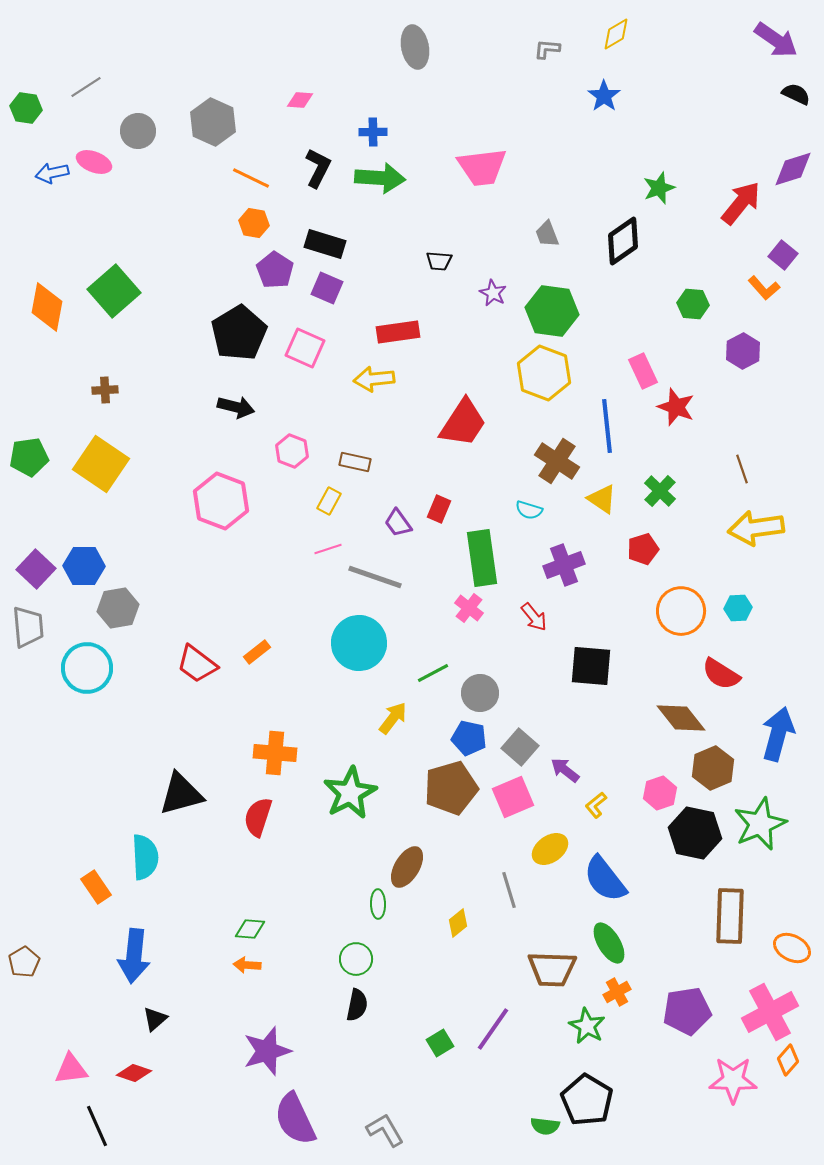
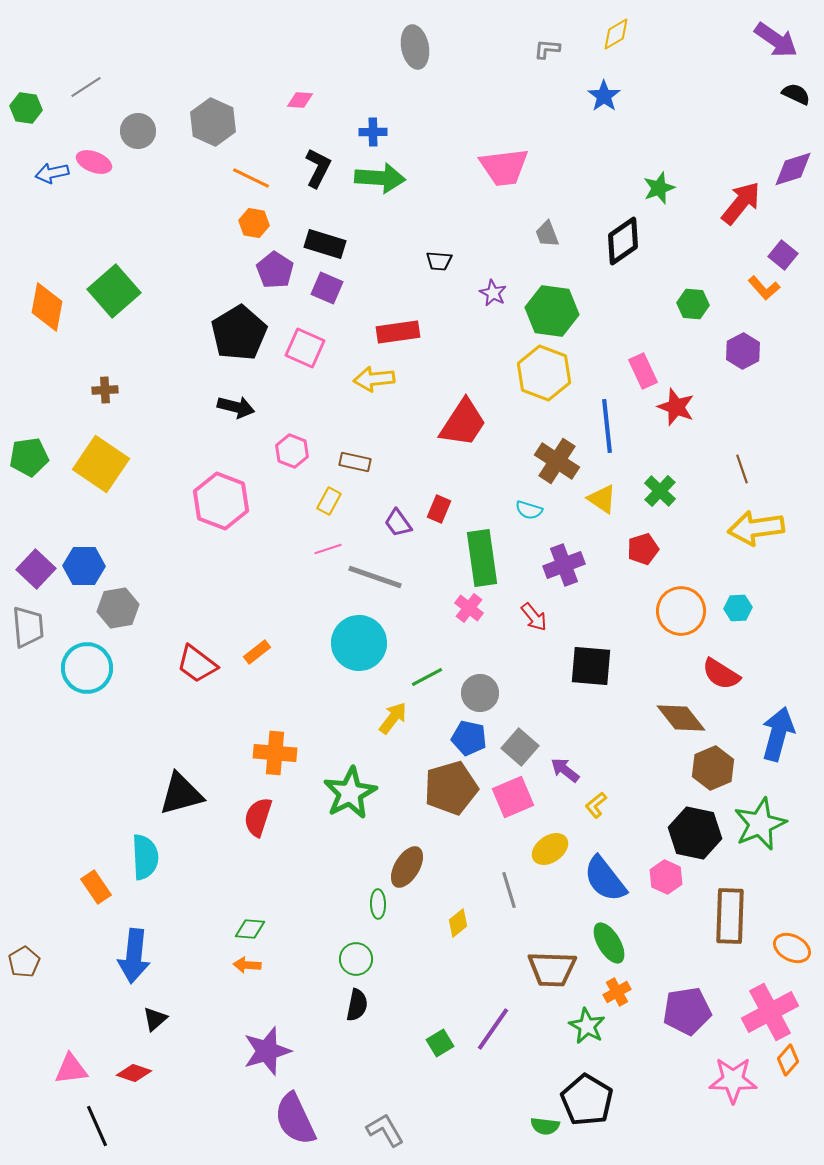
pink trapezoid at (482, 167): moved 22 px right
green line at (433, 673): moved 6 px left, 4 px down
pink hexagon at (660, 793): moved 6 px right, 84 px down; rotated 16 degrees counterclockwise
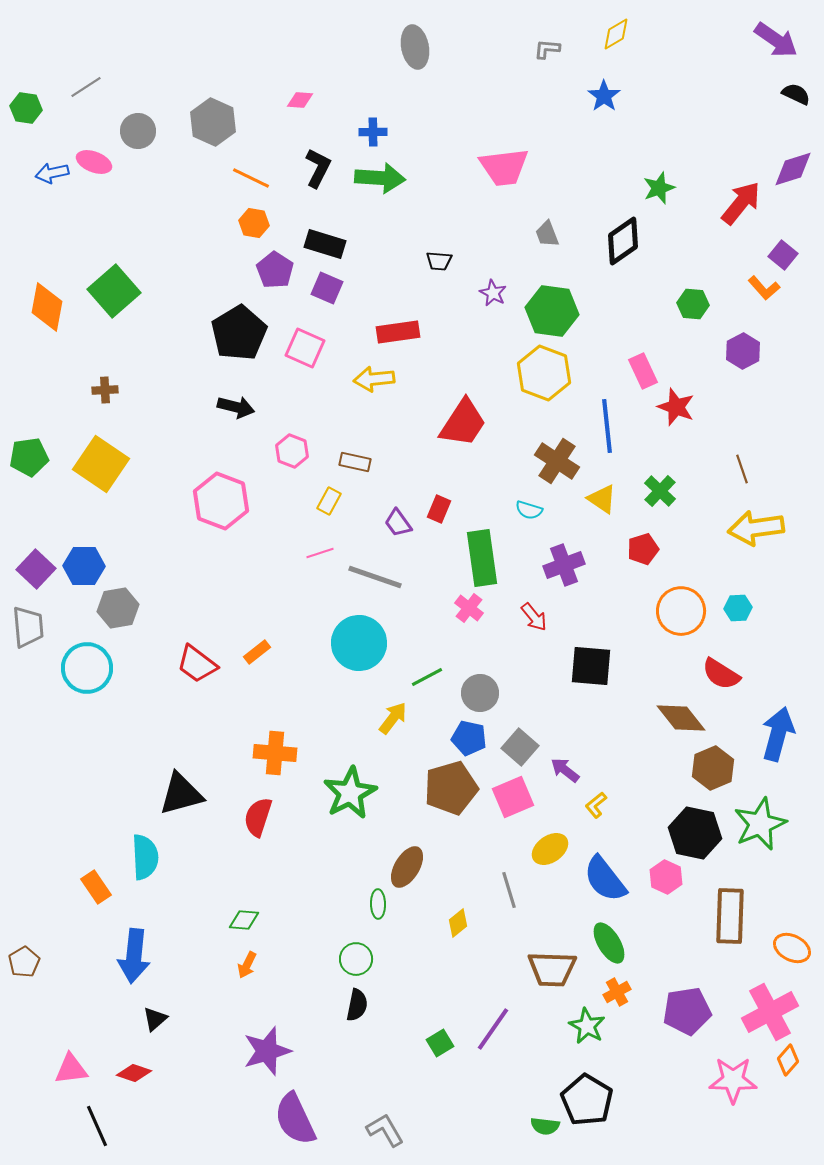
pink line at (328, 549): moved 8 px left, 4 px down
green diamond at (250, 929): moved 6 px left, 9 px up
orange arrow at (247, 965): rotated 68 degrees counterclockwise
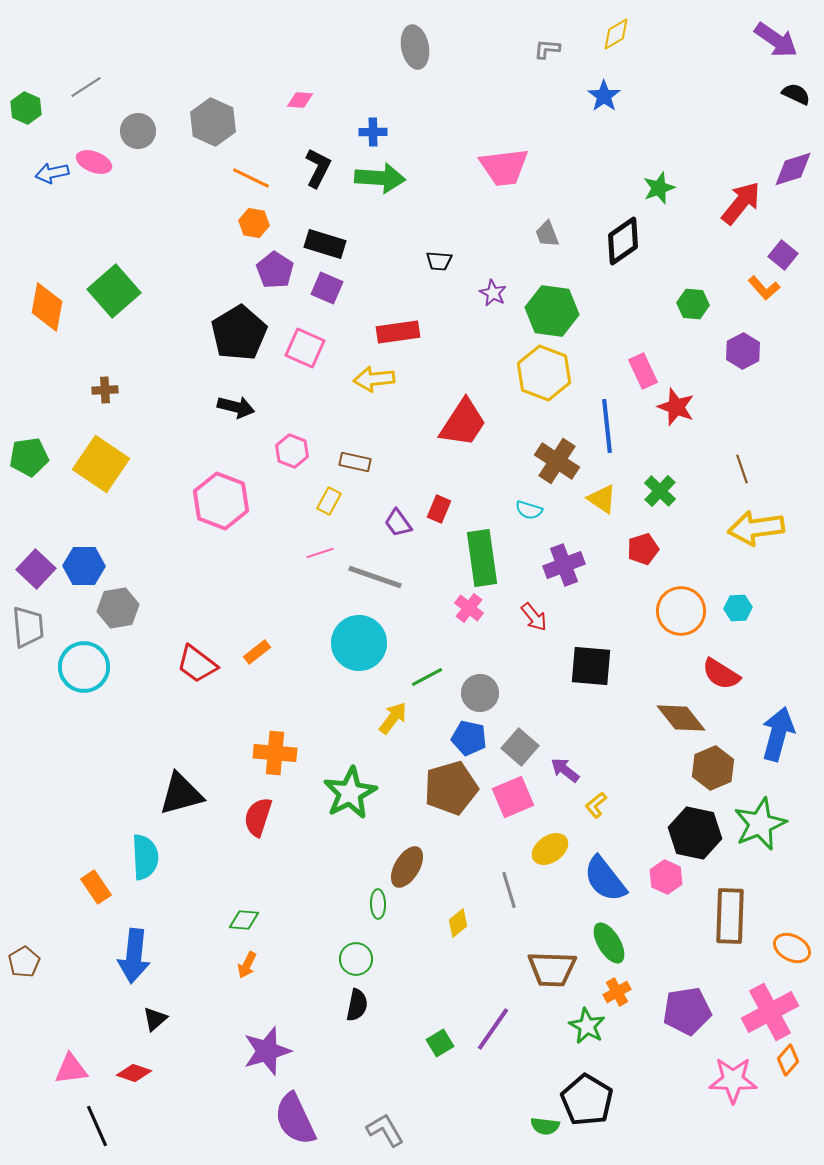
green hexagon at (26, 108): rotated 16 degrees clockwise
cyan circle at (87, 668): moved 3 px left, 1 px up
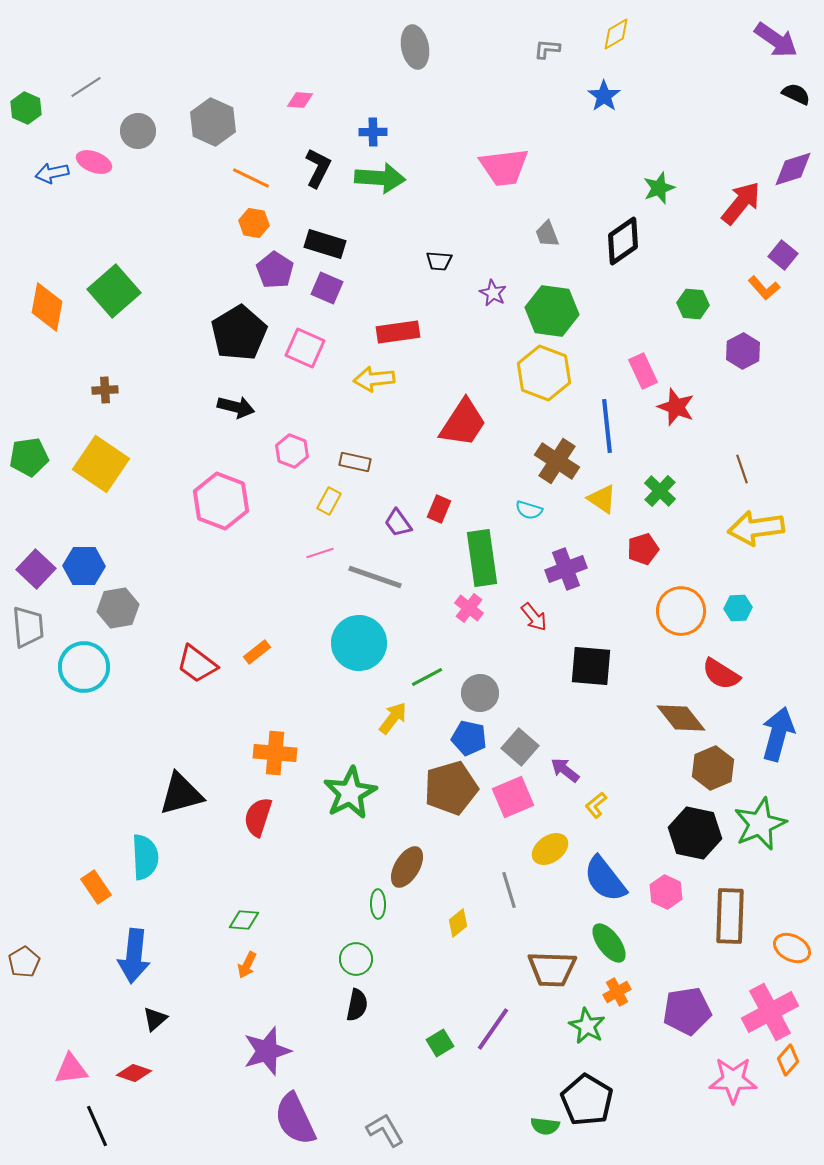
purple cross at (564, 565): moved 2 px right, 4 px down
pink hexagon at (666, 877): moved 15 px down
green ellipse at (609, 943): rotated 6 degrees counterclockwise
